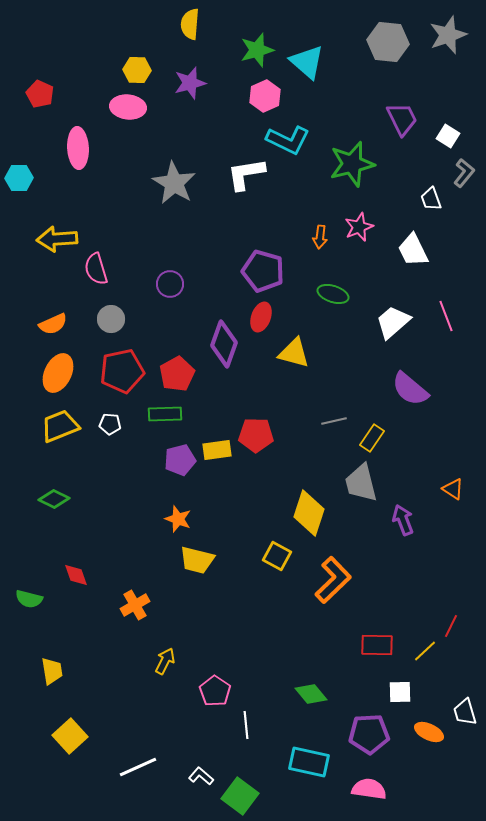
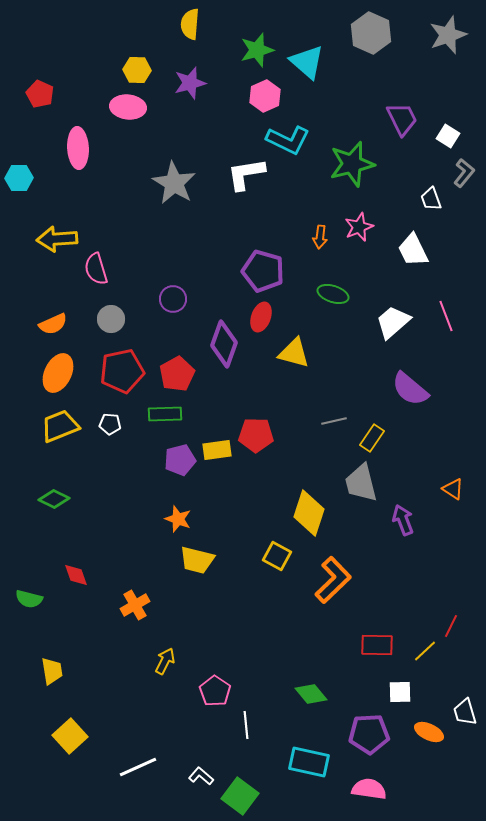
gray hexagon at (388, 42): moved 17 px left, 9 px up; rotated 18 degrees clockwise
purple circle at (170, 284): moved 3 px right, 15 px down
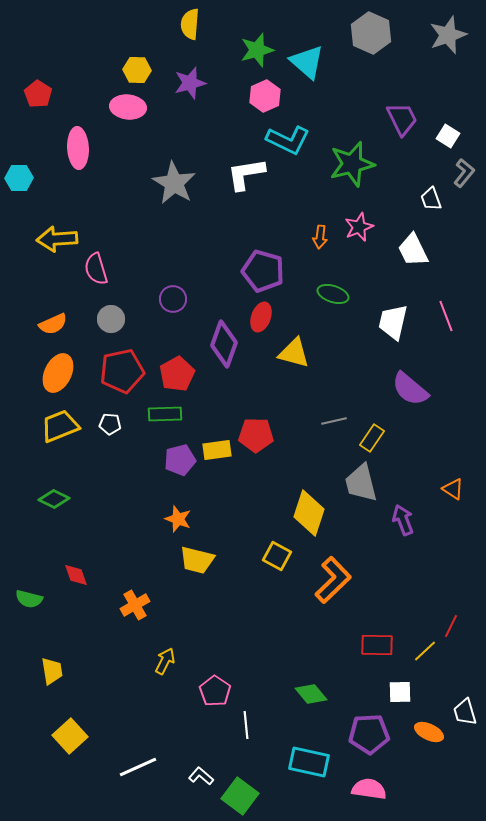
red pentagon at (40, 94): moved 2 px left; rotated 8 degrees clockwise
white trapezoid at (393, 322): rotated 36 degrees counterclockwise
